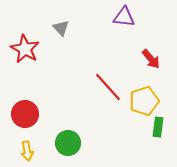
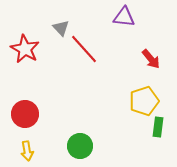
red line: moved 24 px left, 38 px up
green circle: moved 12 px right, 3 px down
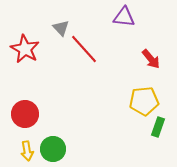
yellow pentagon: rotated 12 degrees clockwise
green rectangle: rotated 12 degrees clockwise
green circle: moved 27 px left, 3 px down
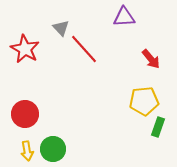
purple triangle: rotated 10 degrees counterclockwise
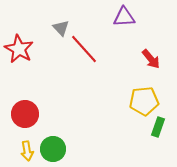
red star: moved 6 px left
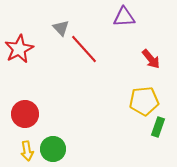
red star: rotated 16 degrees clockwise
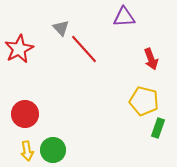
red arrow: rotated 20 degrees clockwise
yellow pentagon: rotated 20 degrees clockwise
green rectangle: moved 1 px down
green circle: moved 1 px down
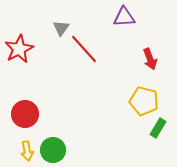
gray triangle: rotated 18 degrees clockwise
red arrow: moved 1 px left
green rectangle: rotated 12 degrees clockwise
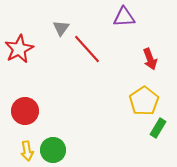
red line: moved 3 px right
yellow pentagon: rotated 24 degrees clockwise
red circle: moved 3 px up
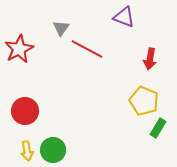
purple triangle: rotated 25 degrees clockwise
red line: rotated 20 degrees counterclockwise
red arrow: rotated 30 degrees clockwise
yellow pentagon: rotated 16 degrees counterclockwise
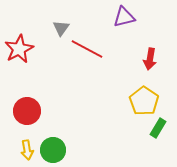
purple triangle: rotated 35 degrees counterclockwise
yellow pentagon: rotated 12 degrees clockwise
red circle: moved 2 px right
yellow arrow: moved 1 px up
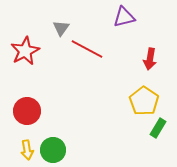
red star: moved 6 px right, 2 px down
